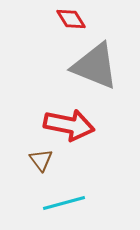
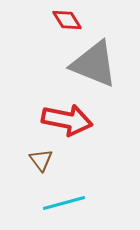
red diamond: moved 4 px left, 1 px down
gray triangle: moved 1 px left, 2 px up
red arrow: moved 2 px left, 5 px up
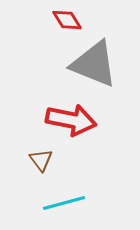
red arrow: moved 4 px right
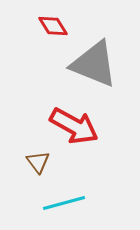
red diamond: moved 14 px left, 6 px down
red arrow: moved 3 px right, 6 px down; rotated 18 degrees clockwise
brown triangle: moved 3 px left, 2 px down
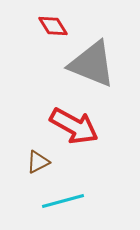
gray triangle: moved 2 px left
brown triangle: rotated 40 degrees clockwise
cyan line: moved 1 px left, 2 px up
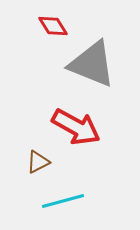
red arrow: moved 2 px right, 1 px down
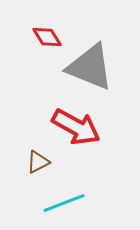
red diamond: moved 6 px left, 11 px down
gray triangle: moved 2 px left, 3 px down
cyan line: moved 1 px right, 2 px down; rotated 6 degrees counterclockwise
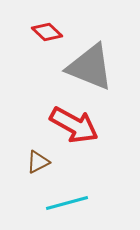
red diamond: moved 5 px up; rotated 16 degrees counterclockwise
red arrow: moved 2 px left, 2 px up
cyan line: moved 3 px right; rotated 6 degrees clockwise
